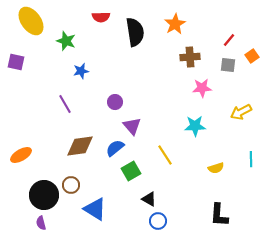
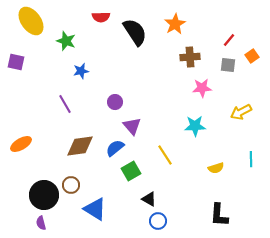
black semicircle: rotated 24 degrees counterclockwise
orange ellipse: moved 11 px up
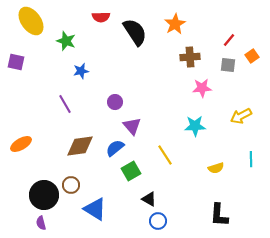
yellow arrow: moved 4 px down
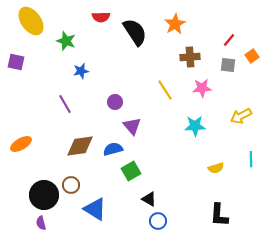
blue semicircle: moved 2 px left, 1 px down; rotated 24 degrees clockwise
yellow line: moved 65 px up
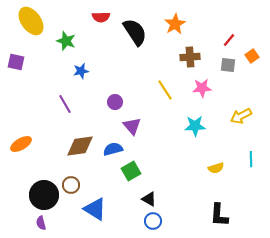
blue circle: moved 5 px left
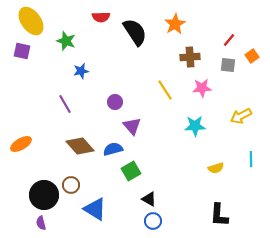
purple square: moved 6 px right, 11 px up
brown diamond: rotated 56 degrees clockwise
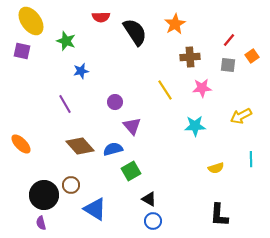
orange ellipse: rotated 75 degrees clockwise
